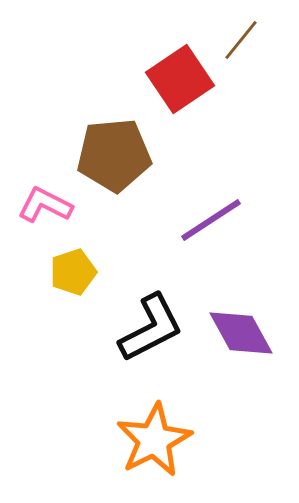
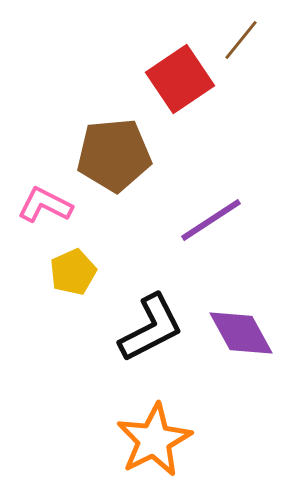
yellow pentagon: rotated 6 degrees counterclockwise
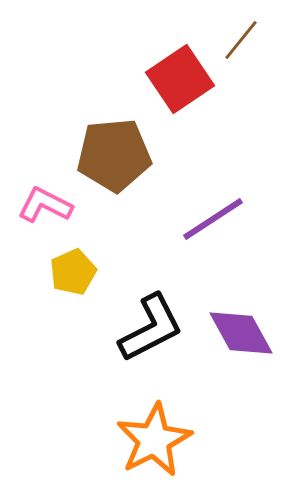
purple line: moved 2 px right, 1 px up
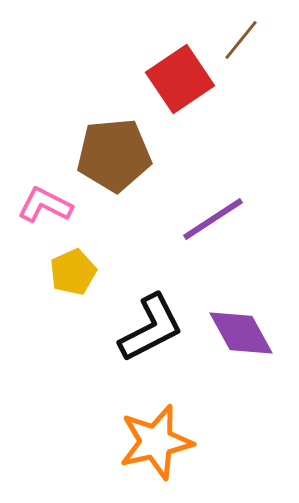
orange star: moved 2 px right, 2 px down; rotated 14 degrees clockwise
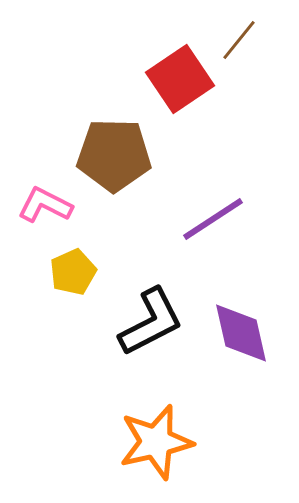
brown line: moved 2 px left
brown pentagon: rotated 6 degrees clockwise
black L-shape: moved 6 px up
purple diamond: rotated 16 degrees clockwise
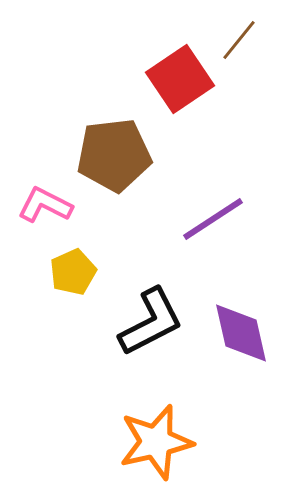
brown pentagon: rotated 8 degrees counterclockwise
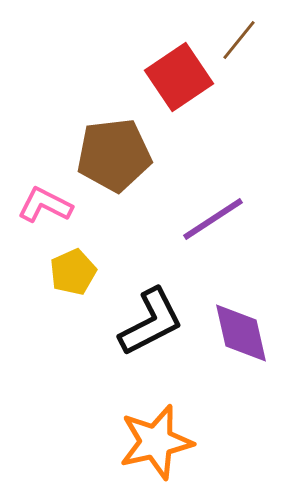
red square: moved 1 px left, 2 px up
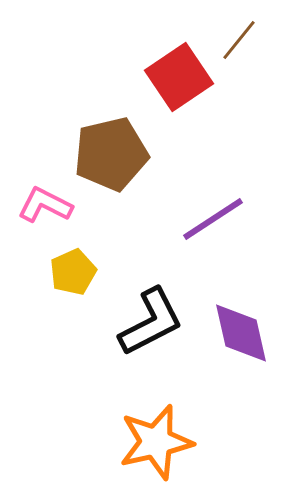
brown pentagon: moved 3 px left, 1 px up; rotated 6 degrees counterclockwise
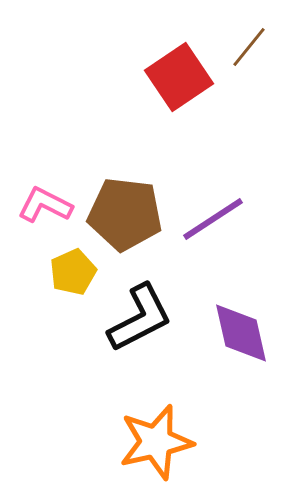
brown line: moved 10 px right, 7 px down
brown pentagon: moved 14 px right, 60 px down; rotated 20 degrees clockwise
black L-shape: moved 11 px left, 4 px up
